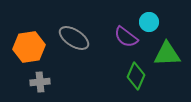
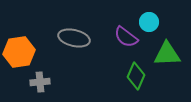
gray ellipse: rotated 20 degrees counterclockwise
orange hexagon: moved 10 px left, 5 px down
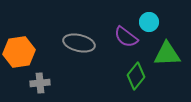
gray ellipse: moved 5 px right, 5 px down
green diamond: rotated 16 degrees clockwise
gray cross: moved 1 px down
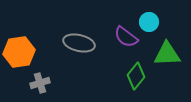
gray cross: rotated 12 degrees counterclockwise
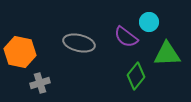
orange hexagon: moved 1 px right; rotated 20 degrees clockwise
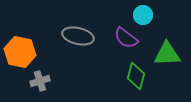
cyan circle: moved 6 px left, 7 px up
purple semicircle: moved 1 px down
gray ellipse: moved 1 px left, 7 px up
green diamond: rotated 24 degrees counterclockwise
gray cross: moved 2 px up
